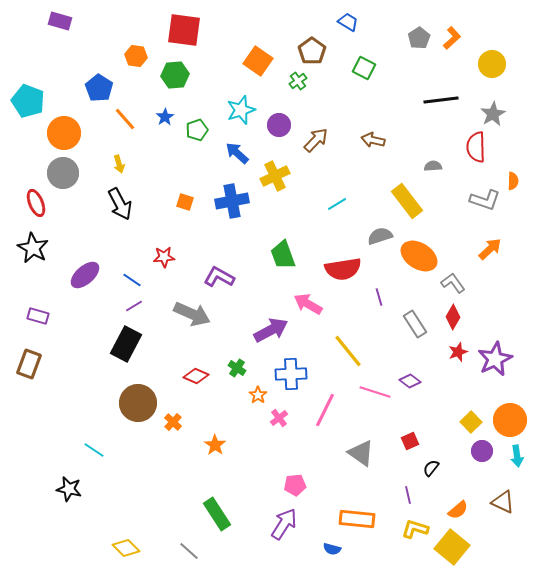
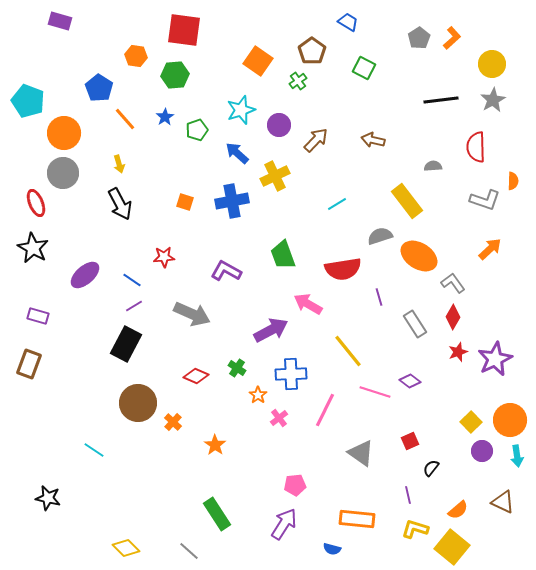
gray star at (493, 114): moved 14 px up
purple L-shape at (219, 277): moved 7 px right, 6 px up
black star at (69, 489): moved 21 px left, 9 px down
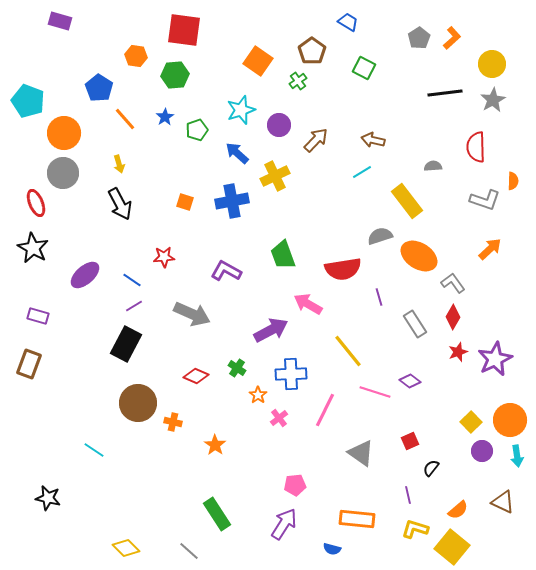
black line at (441, 100): moved 4 px right, 7 px up
cyan line at (337, 204): moved 25 px right, 32 px up
orange cross at (173, 422): rotated 30 degrees counterclockwise
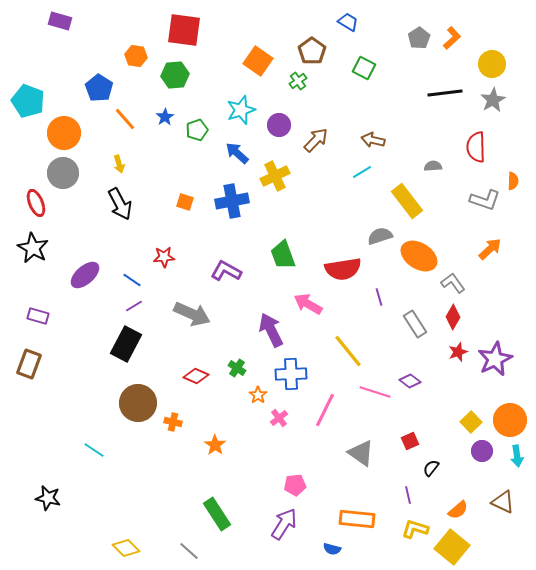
purple arrow at (271, 330): rotated 88 degrees counterclockwise
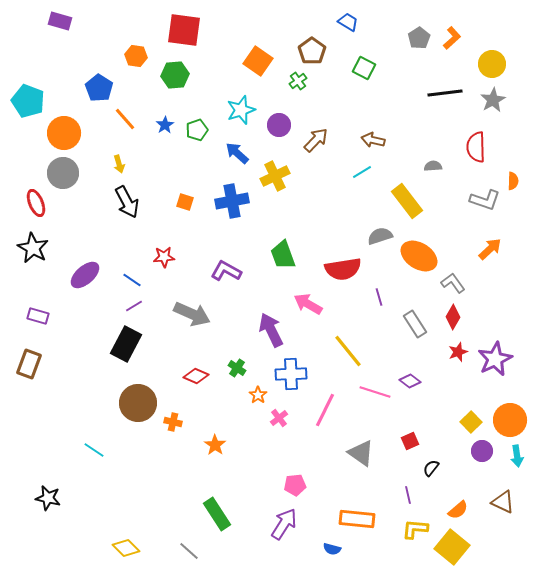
blue star at (165, 117): moved 8 px down
black arrow at (120, 204): moved 7 px right, 2 px up
yellow L-shape at (415, 529): rotated 12 degrees counterclockwise
